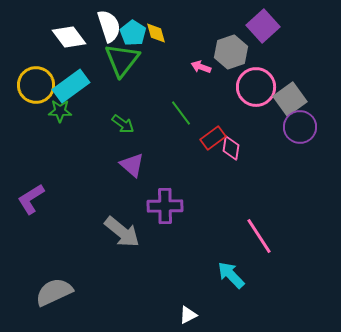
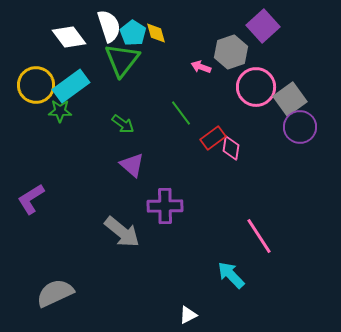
gray semicircle: moved 1 px right, 1 px down
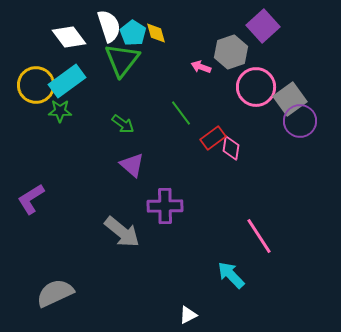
cyan rectangle: moved 4 px left, 5 px up
purple circle: moved 6 px up
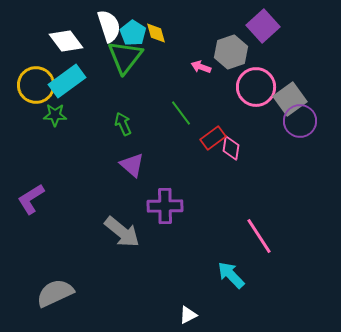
white diamond: moved 3 px left, 4 px down
green triangle: moved 3 px right, 3 px up
green star: moved 5 px left, 4 px down
green arrow: rotated 150 degrees counterclockwise
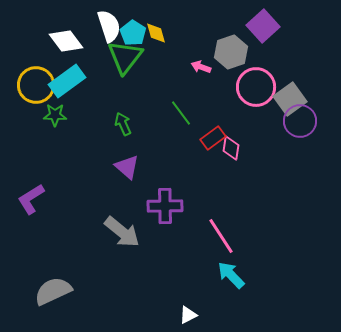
purple triangle: moved 5 px left, 2 px down
pink line: moved 38 px left
gray semicircle: moved 2 px left, 2 px up
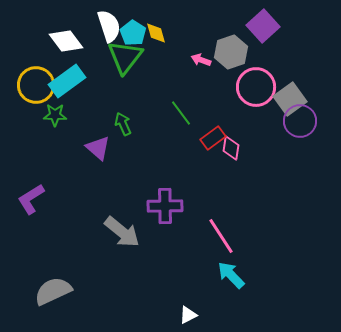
pink arrow: moved 7 px up
purple triangle: moved 29 px left, 19 px up
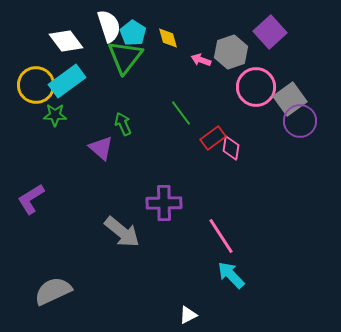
purple square: moved 7 px right, 6 px down
yellow diamond: moved 12 px right, 5 px down
purple triangle: moved 3 px right
purple cross: moved 1 px left, 3 px up
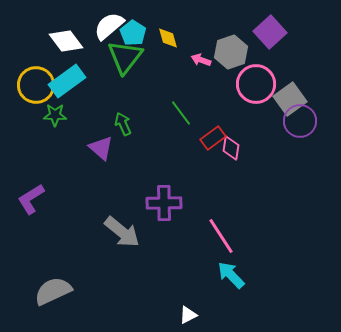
white semicircle: rotated 112 degrees counterclockwise
pink circle: moved 3 px up
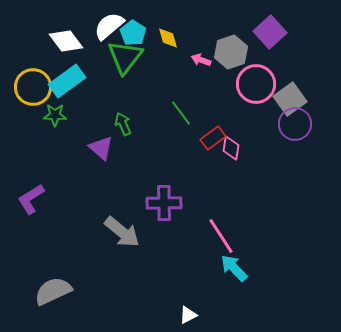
yellow circle: moved 3 px left, 2 px down
purple circle: moved 5 px left, 3 px down
cyan arrow: moved 3 px right, 7 px up
